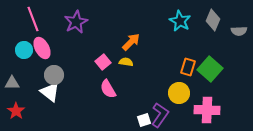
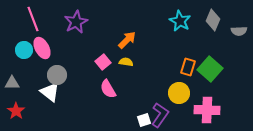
orange arrow: moved 4 px left, 2 px up
gray circle: moved 3 px right
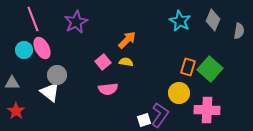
gray semicircle: rotated 77 degrees counterclockwise
pink semicircle: rotated 66 degrees counterclockwise
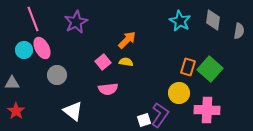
gray diamond: rotated 15 degrees counterclockwise
white triangle: moved 23 px right, 19 px down
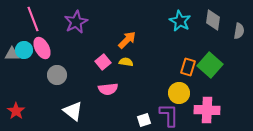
green square: moved 4 px up
gray triangle: moved 29 px up
purple L-shape: moved 9 px right; rotated 35 degrees counterclockwise
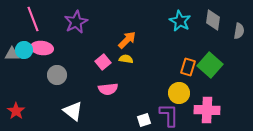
pink ellipse: rotated 55 degrees counterclockwise
yellow semicircle: moved 3 px up
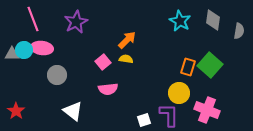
pink cross: rotated 20 degrees clockwise
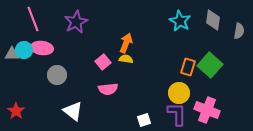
orange arrow: moved 1 px left, 3 px down; rotated 24 degrees counterclockwise
purple L-shape: moved 8 px right, 1 px up
